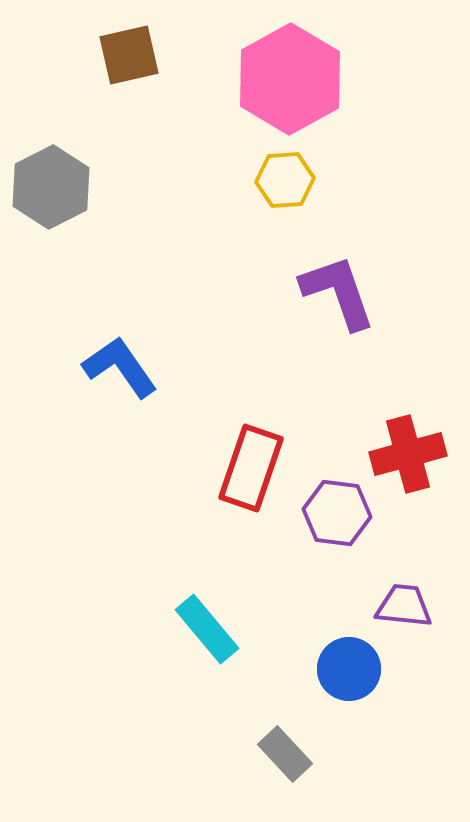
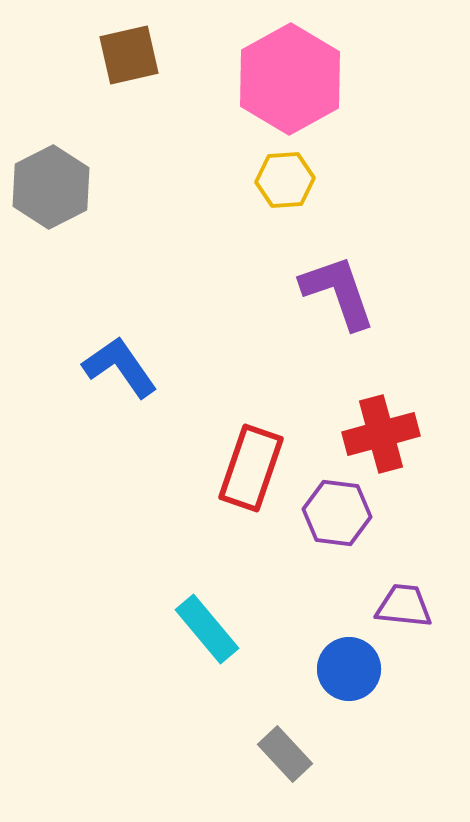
red cross: moved 27 px left, 20 px up
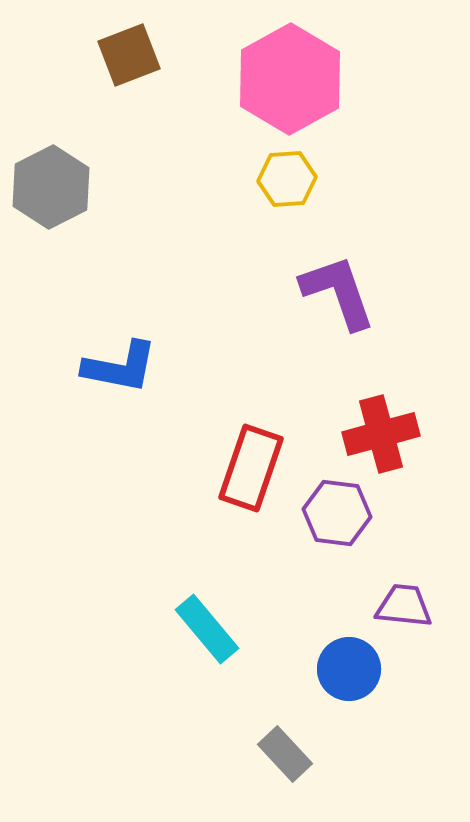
brown square: rotated 8 degrees counterclockwise
yellow hexagon: moved 2 px right, 1 px up
blue L-shape: rotated 136 degrees clockwise
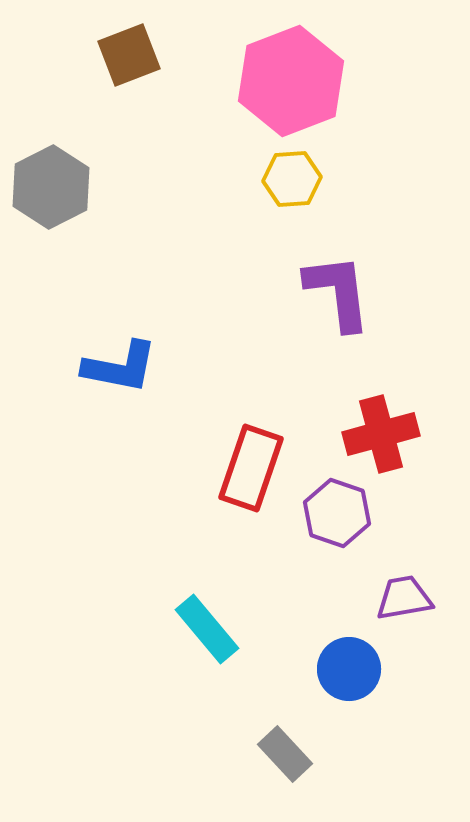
pink hexagon: moved 1 px right, 2 px down; rotated 8 degrees clockwise
yellow hexagon: moved 5 px right
purple L-shape: rotated 12 degrees clockwise
purple hexagon: rotated 12 degrees clockwise
purple trapezoid: moved 8 px up; rotated 16 degrees counterclockwise
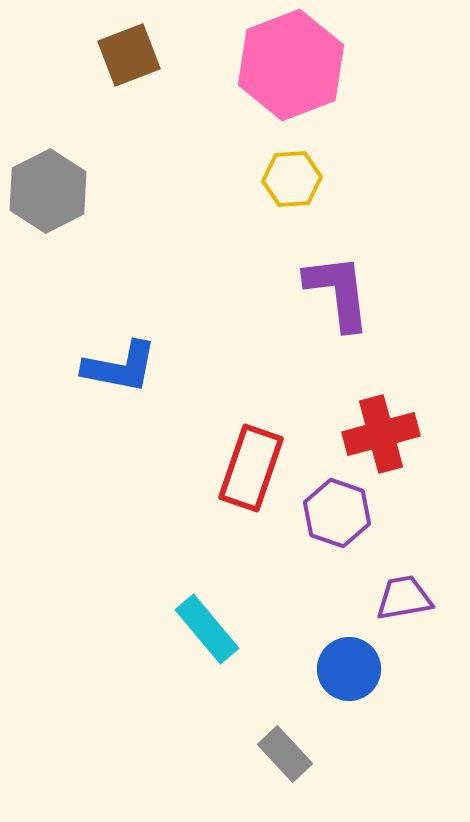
pink hexagon: moved 16 px up
gray hexagon: moved 3 px left, 4 px down
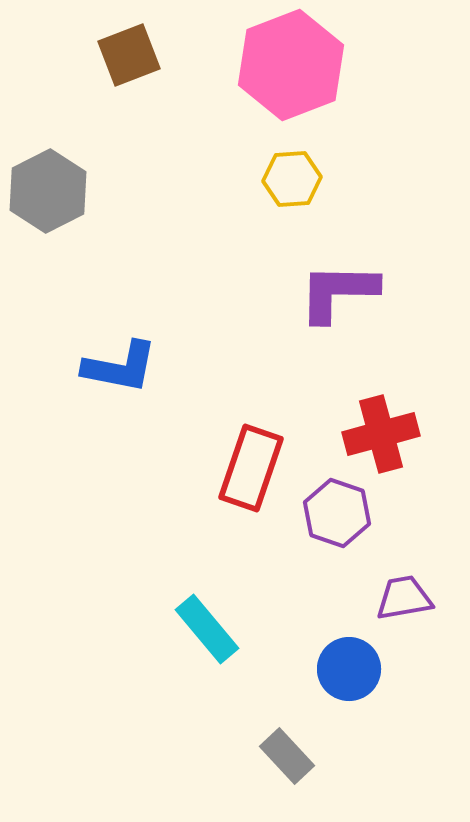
purple L-shape: rotated 82 degrees counterclockwise
gray rectangle: moved 2 px right, 2 px down
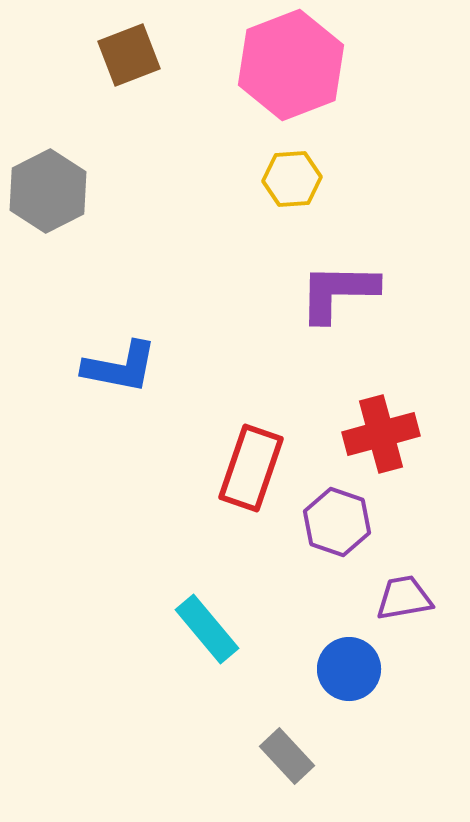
purple hexagon: moved 9 px down
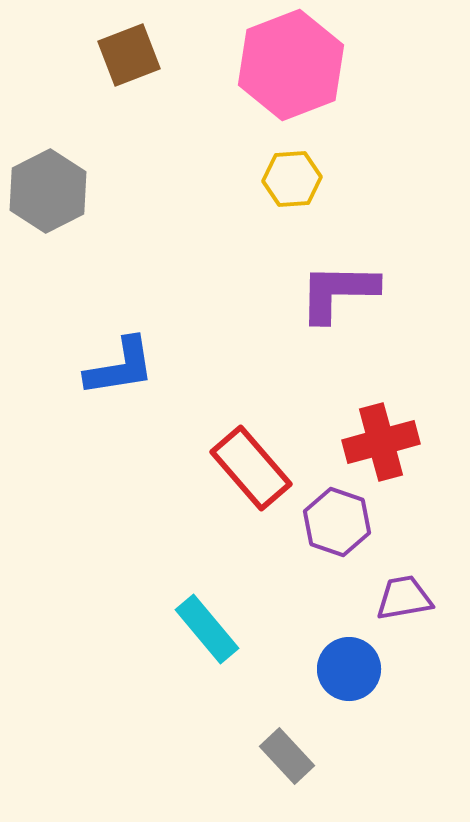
blue L-shape: rotated 20 degrees counterclockwise
red cross: moved 8 px down
red rectangle: rotated 60 degrees counterclockwise
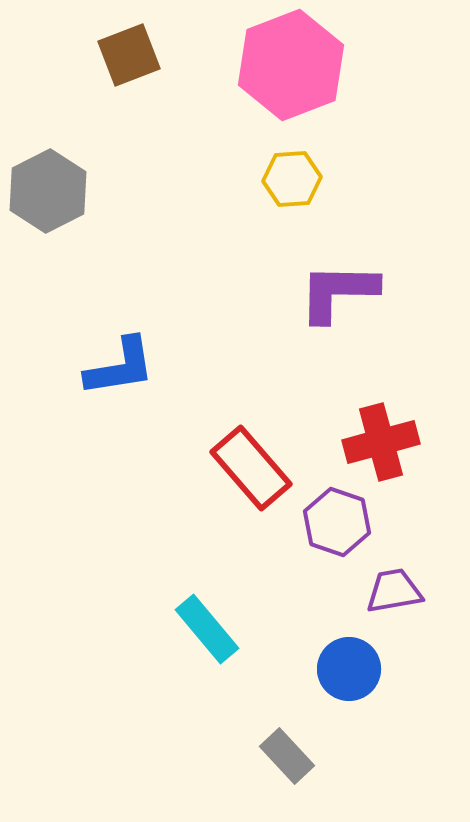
purple trapezoid: moved 10 px left, 7 px up
